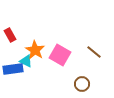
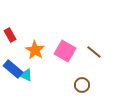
pink square: moved 5 px right, 4 px up
cyan triangle: moved 14 px down
blue rectangle: rotated 48 degrees clockwise
brown circle: moved 1 px down
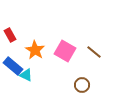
blue rectangle: moved 3 px up
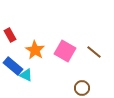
brown circle: moved 3 px down
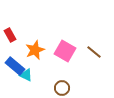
orange star: rotated 18 degrees clockwise
blue rectangle: moved 2 px right
brown circle: moved 20 px left
